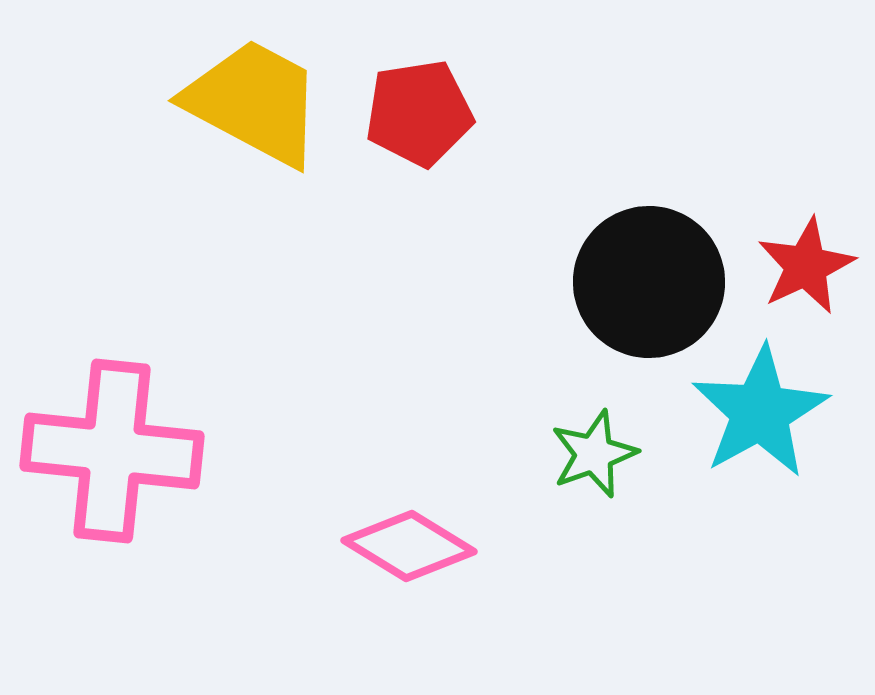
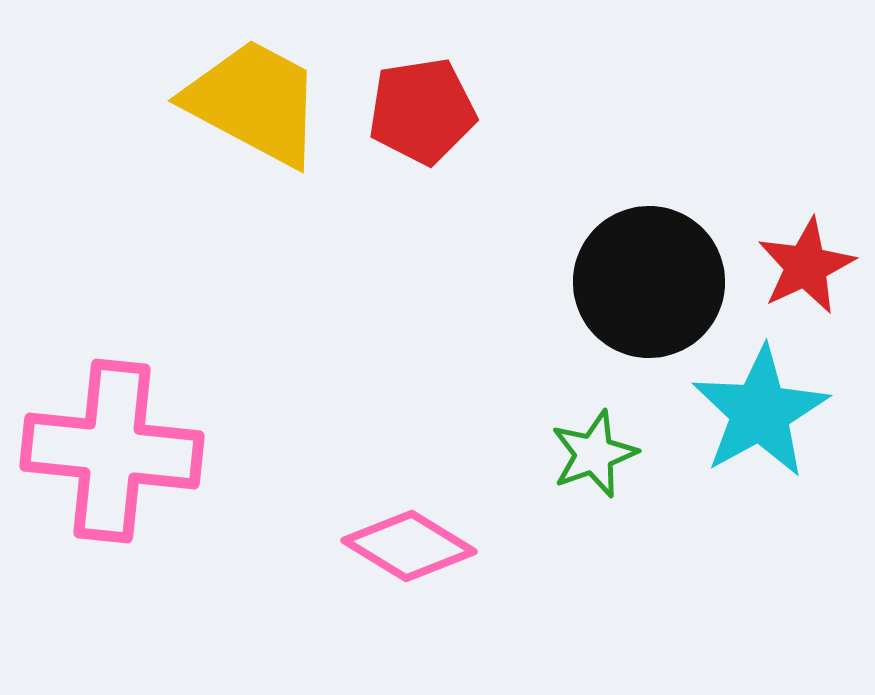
red pentagon: moved 3 px right, 2 px up
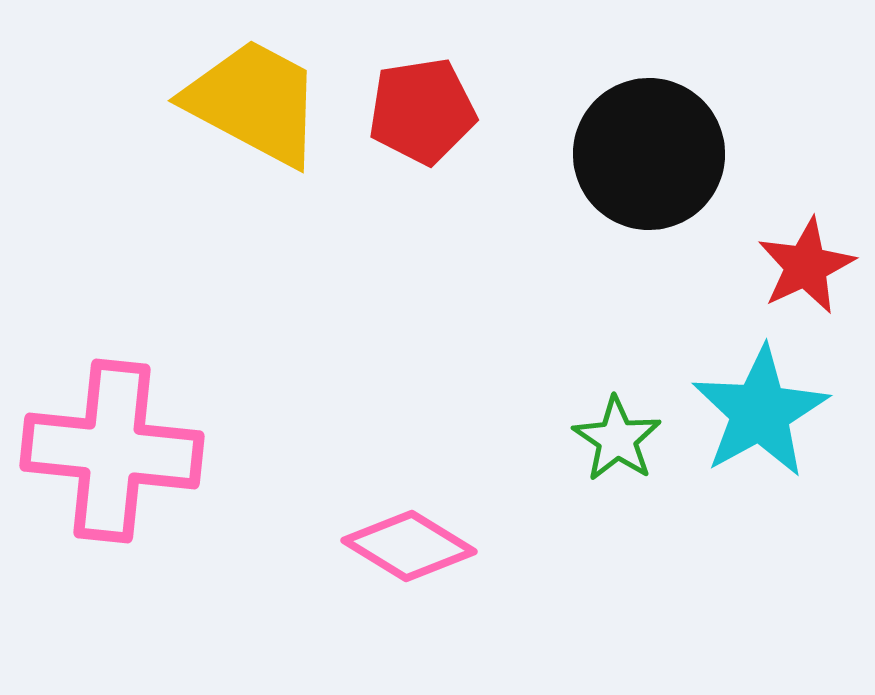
black circle: moved 128 px up
green star: moved 23 px right, 15 px up; rotated 18 degrees counterclockwise
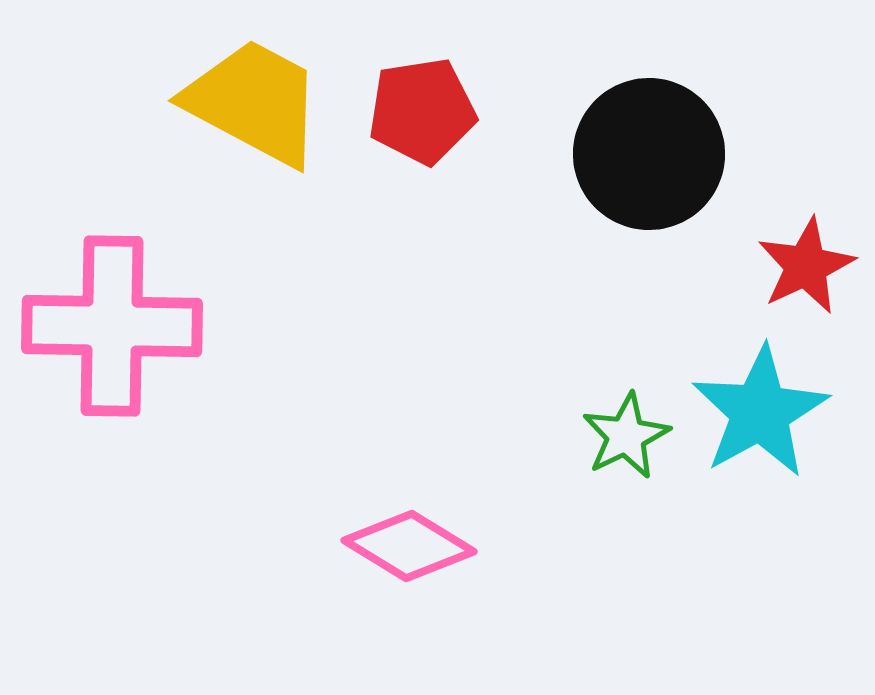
green star: moved 9 px right, 3 px up; rotated 12 degrees clockwise
pink cross: moved 125 px up; rotated 5 degrees counterclockwise
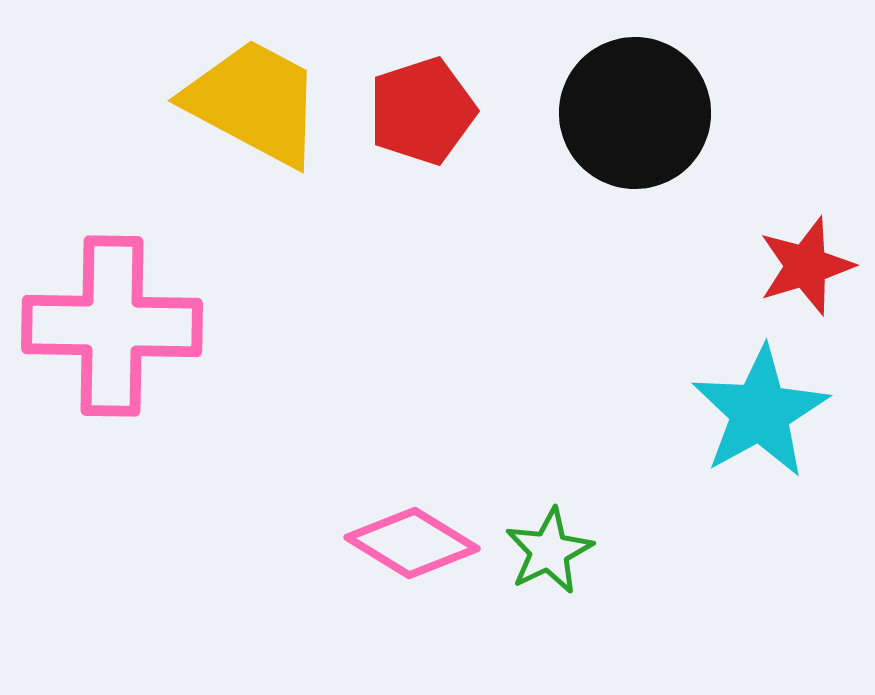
red pentagon: rotated 9 degrees counterclockwise
black circle: moved 14 px left, 41 px up
red star: rotated 8 degrees clockwise
green star: moved 77 px left, 115 px down
pink diamond: moved 3 px right, 3 px up
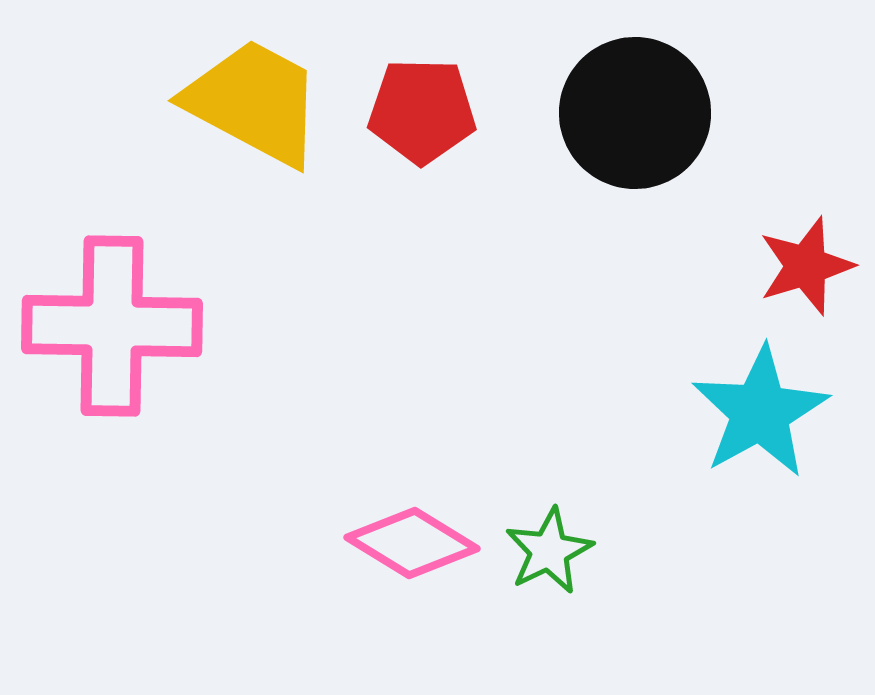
red pentagon: rotated 19 degrees clockwise
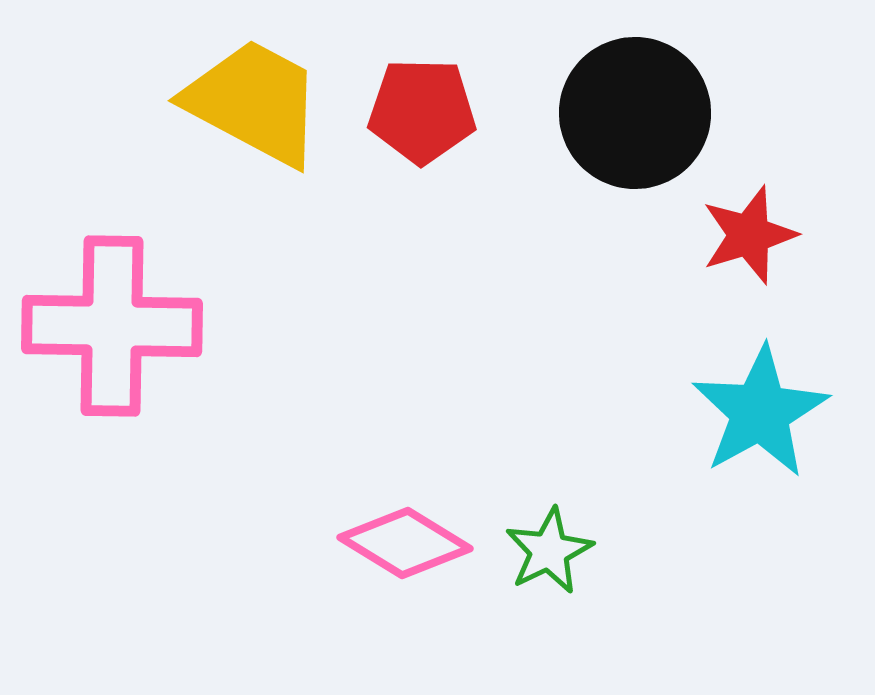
red star: moved 57 px left, 31 px up
pink diamond: moved 7 px left
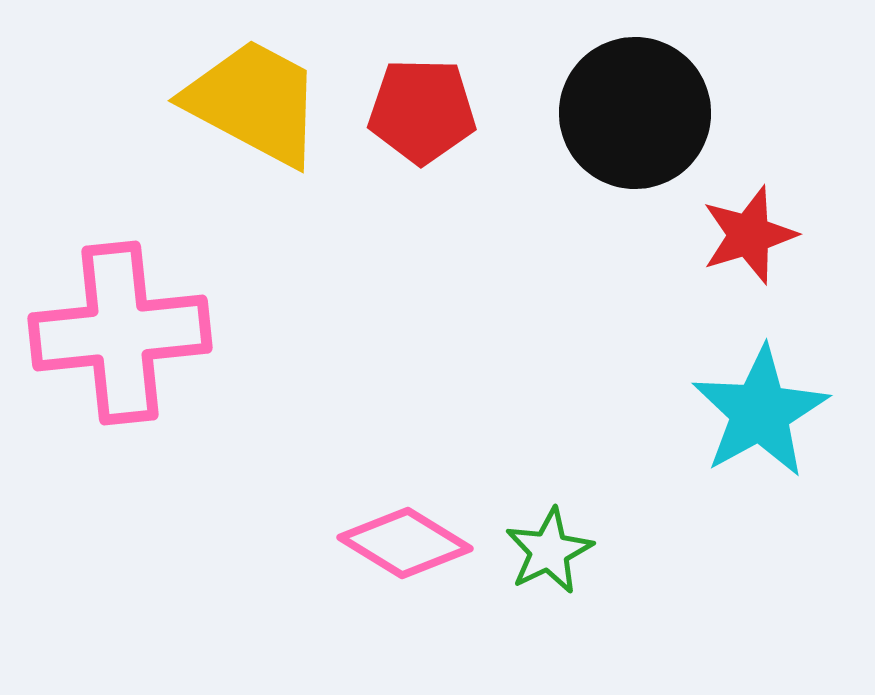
pink cross: moved 8 px right, 7 px down; rotated 7 degrees counterclockwise
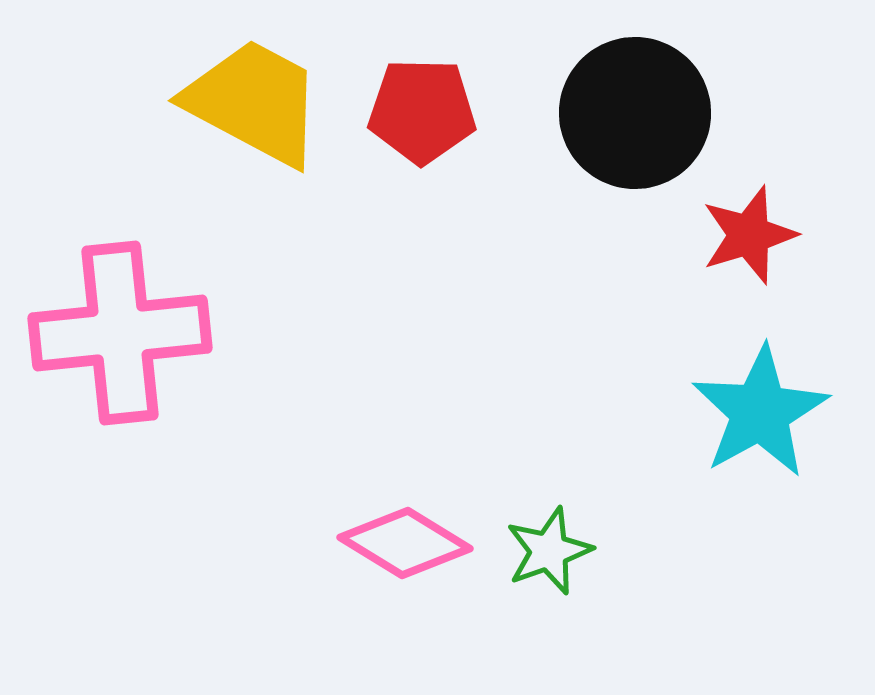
green star: rotated 6 degrees clockwise
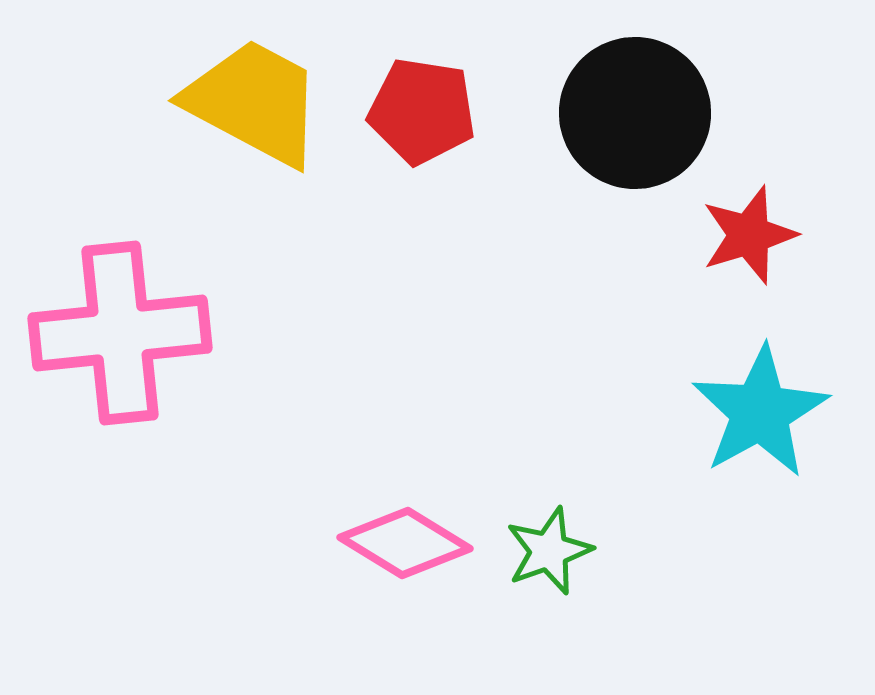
red pentagon: rotated 8 degrees clockwise
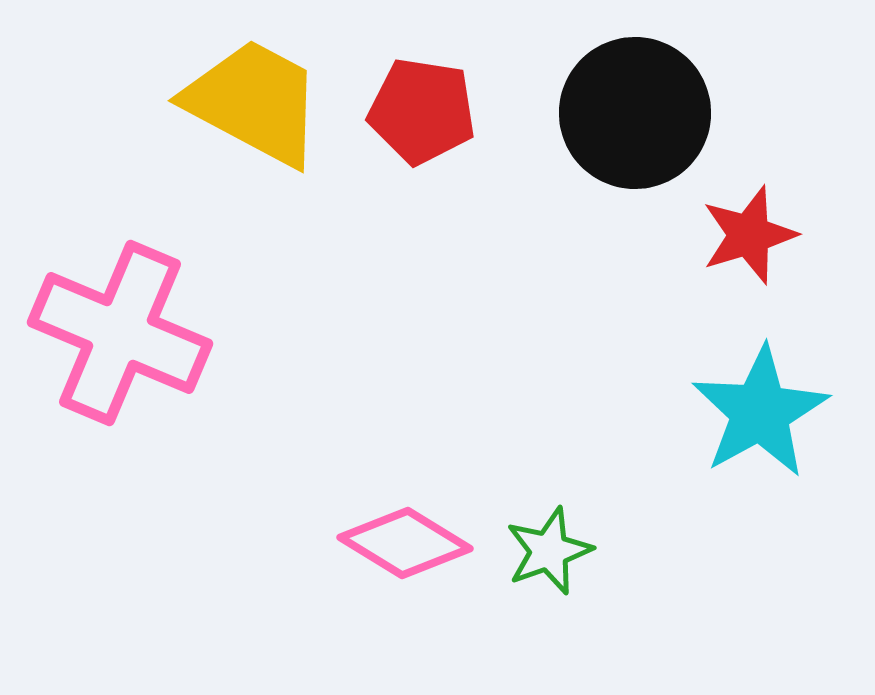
pink cross: rotated 29 degrees clockwise
